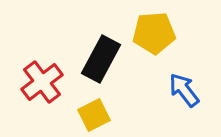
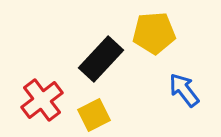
black rectangle: rotated 15 degrees clockwise
red cross: moved 18 px down
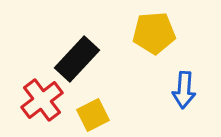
black rectangle: moved 24 px left
blue arrow: rotated 138 degrees counterclockwise
yellow square: moved 1 px left
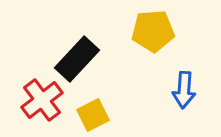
yellow pentagon: moved 1 px left, 2 px up
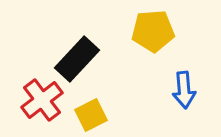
blue arrow: rotated 9 degrees counterclockwise
yellow square: moved 2 px left
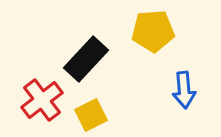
black rectangle: moved 9 px right
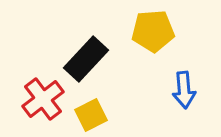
red cross: moved 1 px right, 1 px up
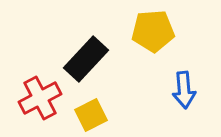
red cross: moved 3 px left, 1 px up; rotated 9 degrees clockwise
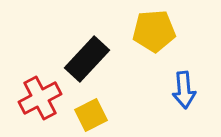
yellow pentagon: moved 1 px right
black rectangle: moved 1 px right
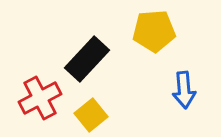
yellow square: rotated 12 degrees counterclockwise
